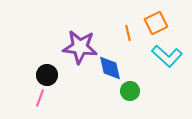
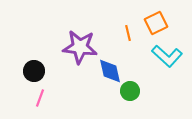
blue diamond: moved 3 px down
black circle: moved 13 px left, 4 px up
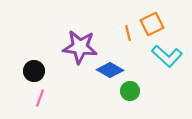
orange square: moved 4 px left, 1 px down
blue diamond: moved 1 px up; rotated 48 degrees counterclockwise
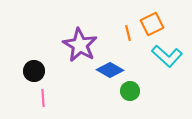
purple star: moved 2 px up; rotated 24 degrees clockwise
pink line: moved 3 px right; rotated 24 degrees counterclockwise
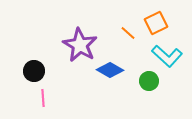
orange square: moved 4 px right, 1 px up
orange line: rotated 35 degrees counterclockwise
green circle: moved 19 px right, 10 px up
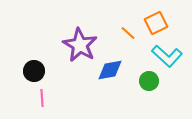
blue diamond: rotated 40 degrees counterclockwise
pink line: moved 1 px left
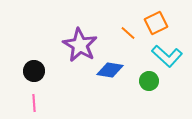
blue diamond: rotated 20 degrees clockwise
pink line: moved 8 px left, 5 px down
